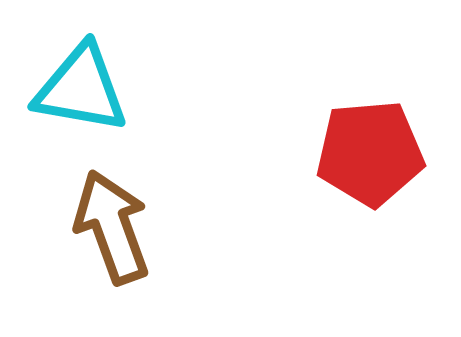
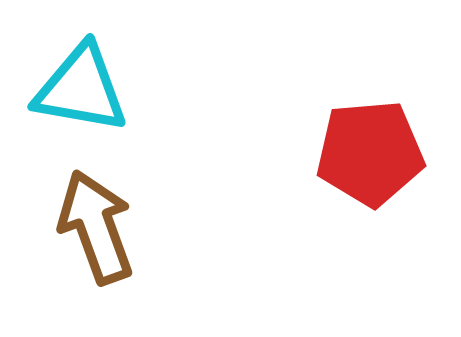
brown arrow: moved 16 px left
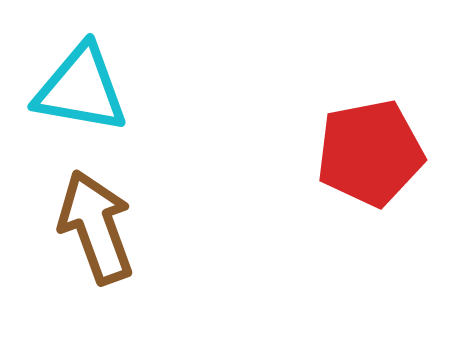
red pentagon: rotated 6 degrees counterclockwise
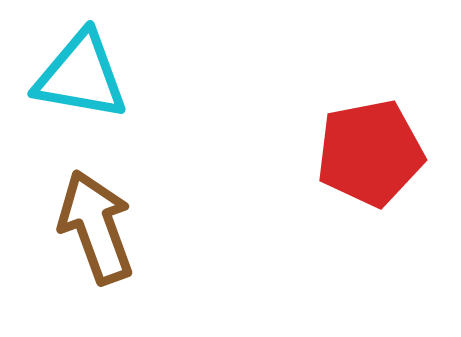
cyan triangle: moved 13 px up
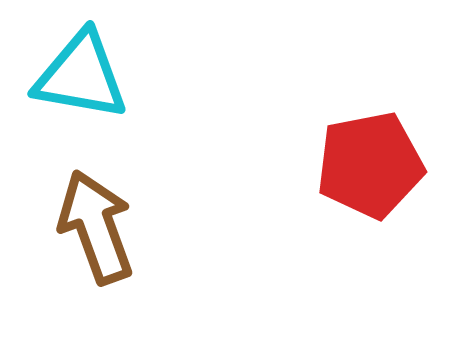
red pentagon: moved 12 px down
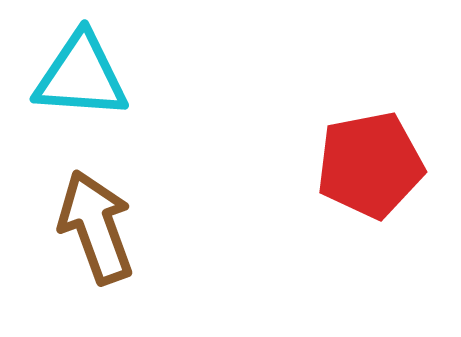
cyan triangle: rotated 6 degrees counterclockwise
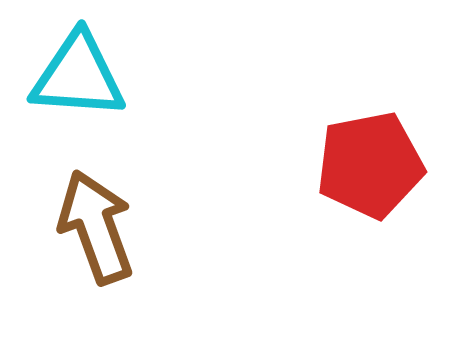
cyan triangle: moved 3 px left
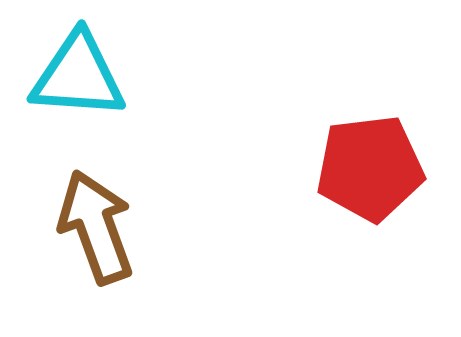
red pentagon: moved 3 px down; rotated 4 degrees clockwise
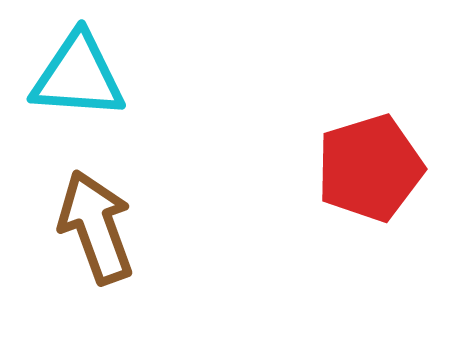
red pentagon: rotated 10 degrees counterclockwise
